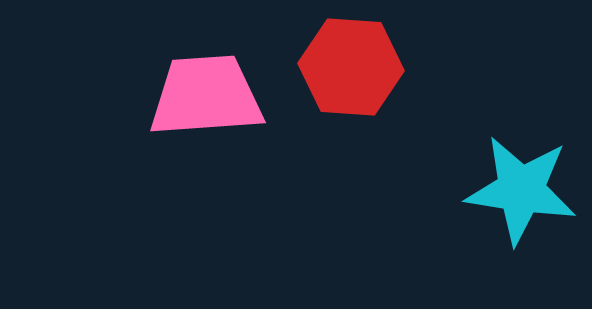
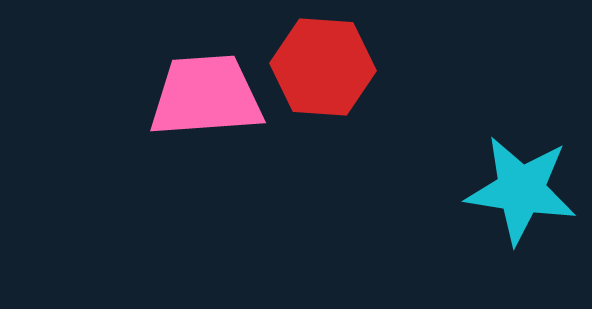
red hexagon: moved 28 px left
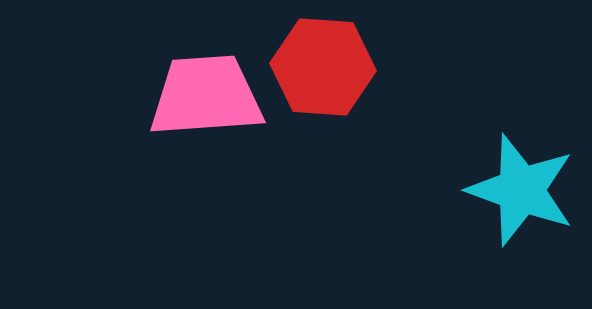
cyan star: rotated 11 degrees clockwise
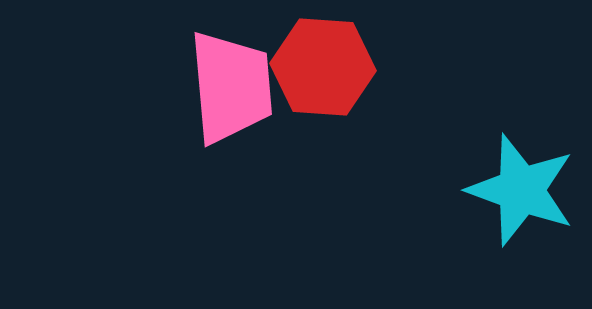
pink trapezoid: moved 25 px right, 9 px up; rotated 89 degrees clockwise
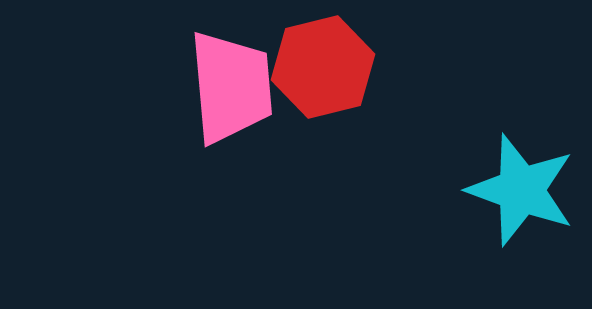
red hexagon: rotated 18 degrees counterclockwise
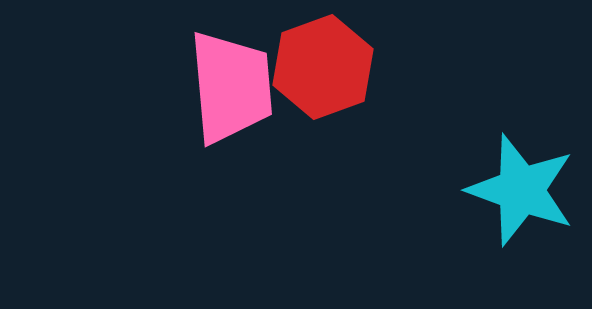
red hexagon: rotated 6 degrees counterclockwise
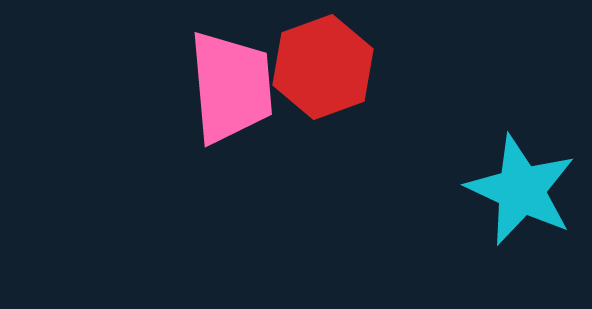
cyan star: rotated 5 degrees clockwise
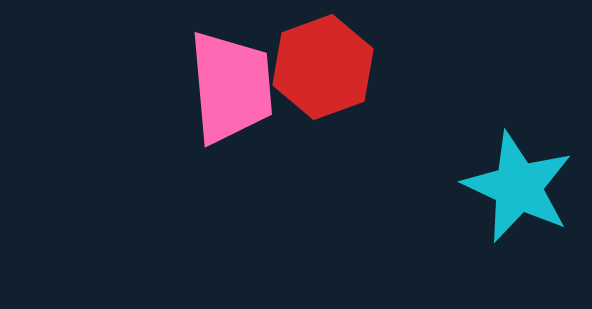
cyan star: moved 3 px left, 3 px up
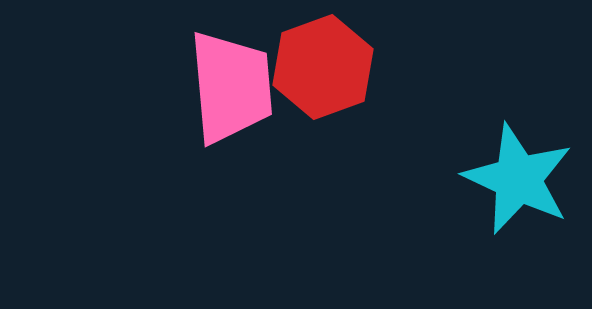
cyan star: moved 8 px up
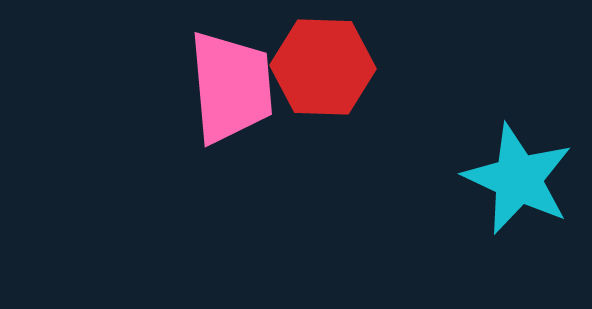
red hexagon: rotated 22 degrees clockwise
